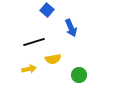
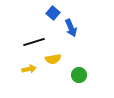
blue square: moved 6 px right, 3 px down
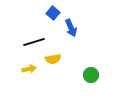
green circle: moved 12 px right
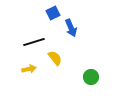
blue square: rotated 24 degrees clockwise
yellow semicircle: moved 2 px right, 1 px up; rotated 119 degrees counterclockwise
green circle: moved 2 px down
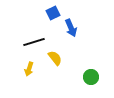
yellow arrow: rotated 120 degrees clockwise
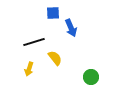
blue square: rotated 24 degrees clockwise
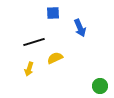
blue arrow: moved 9 px right
yellow semicircle: rotated 77 degrees counterclockwise
green circle: moved 9 px right, 9 px down
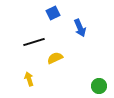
blue square: rotated 24 degrees counterclockwise
yellow arrow: moved 10 px down; rotated 144 degrees clockwise
green circle: moved 1 px left
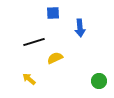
blue square: rotated 24 degrees clockwise
blue arrow: rotated 18 degrees clockwise
yellow arrow: rotated 32 degrees counterclockwise
green circle: moved 5 px up
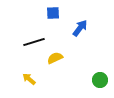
blue arrow: rotated 138 degrees counterclockwise
green circle: moved 1 px right, 1 px up
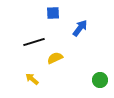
yellow arrow: moved 3 px right
